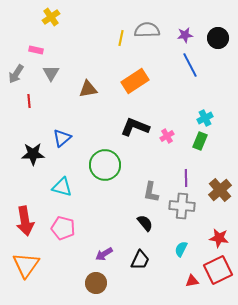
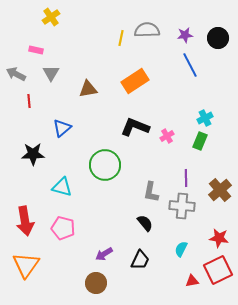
gray arrow: rotated 84 degrees clockwise
blue triangle: moved 10 px up
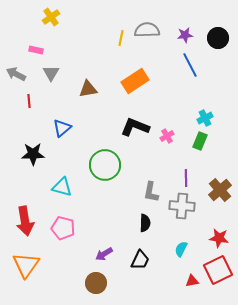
black semicircle: rotated 42 degrees clockwise
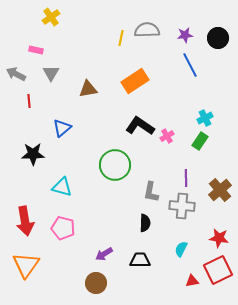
black L-shape: moved 5 px right, 1 px up; rotated 12 degrees clockwise
green rectangle: rotated 12 degrees clockwise
green circle: moved 10 px right
black trapezoid: rotated 115 degrees counterclockwise
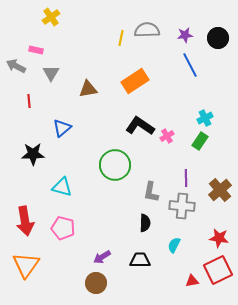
gray arrow: moved 8 px up
cyan semicircle: moved 7 px left, 4 px up
purple arrow: moved 2 px left, 3 px down
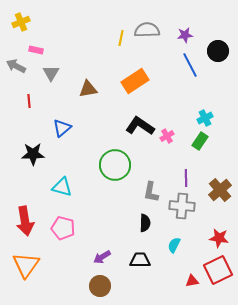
yellow cross: moved 30 px left, 5 px down; rotated 12 degrees clockwise
black circle: moved 13 px down
brown circle: moved 4 px right, 3 px down
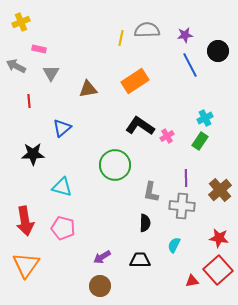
pink rectangle: moved 3 px right, 1 px up
red square: rotated 16 degrees counterclockwise
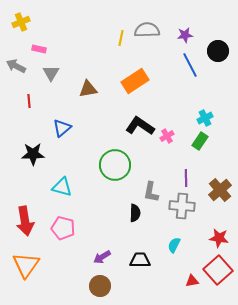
black semicircle: moved 10 px left, 10 px up
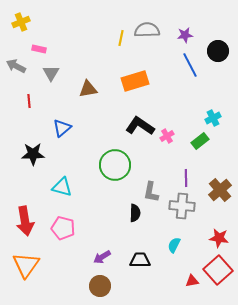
orange rectangle: rotated 16 degrees clockwise
cyan cross: moved 8 px right
green rectangle: rotated 18 degrees clockwise
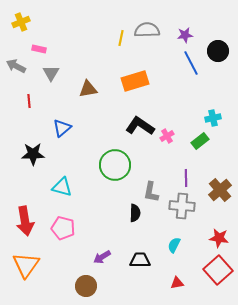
blue line: moved 1 px right, 2 px up
cyan cross: rotated 14 degrees clockwise
red triangle: moved 15 px left, 2 px down
brown circle: moved 14 px left
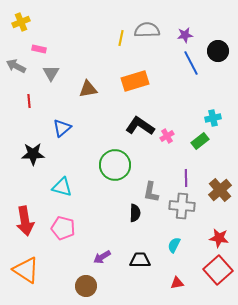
orange triangle: moved 5 px down; rotated 32 degrees counterclockwise
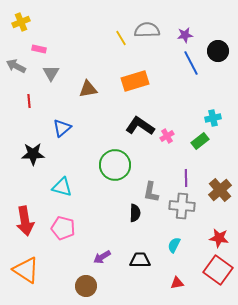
yellow line: rotated 42 degrees counterclockwise
red square: rotated 12 degrees counterclockwise
